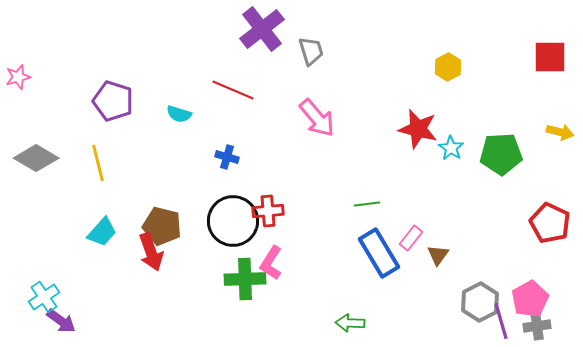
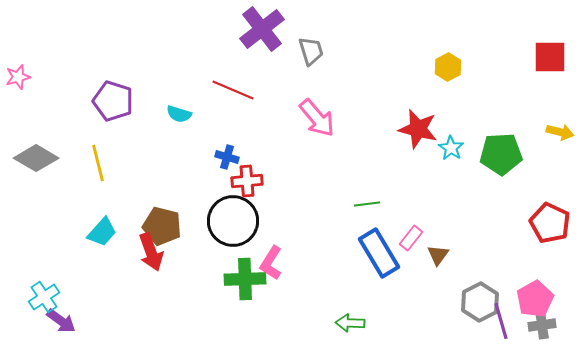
red cross: moved 21 px left, 30 px up
pink pentagon: moved 5 px right
gray cross: moved 5 px right, 1 px up
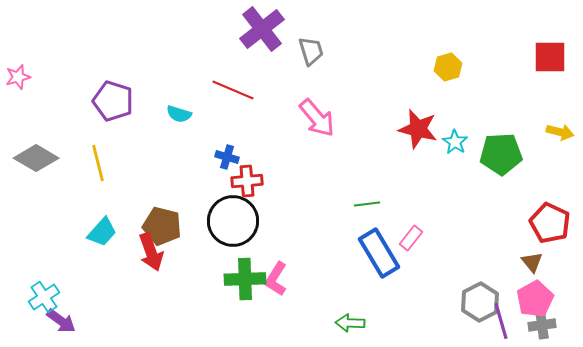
yellow hexagon: rotated 12 degrees clockwise
cyan star: moved 4 px right, 6 px up
brown triangle: moved 94 px right, 7 px down; rotated 15 degrees counterclockwise
pink L-shape: moved 5 px right, 16 px down
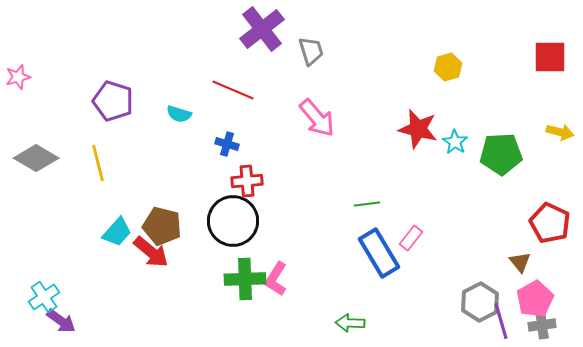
blue cross: moved 13 px up
cyan trapezoid: moved 15 px right
red arrow: rotated 30 degrees counterclockwise
brown triangle: moved 12 px left
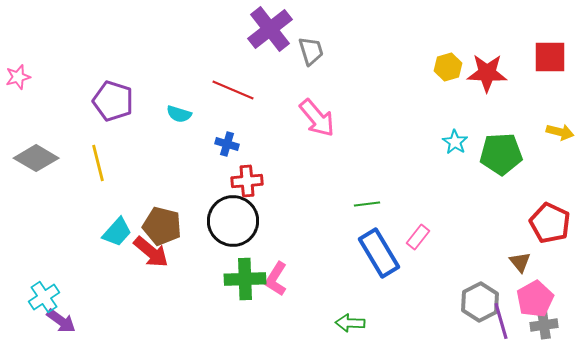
purple cross: moved 8 px right
red star: moved 69 px right, 56 px up; rotated 12 degrees counterclockwise
pink rectangle: moved 7 px right, 1 px up
gray cross: moved 2 px right
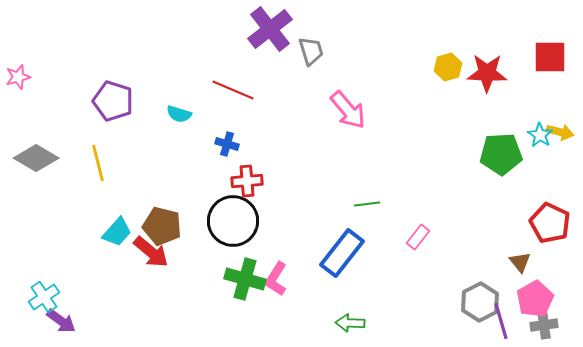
pink arrow: moved 31 px right, 8 px up
cyan star: moved 85 px right, 7 px up
blue rectangle: moved 37 px left; rotated 69 degrees clockwise
green cross: rotated 18 degrees clockwise
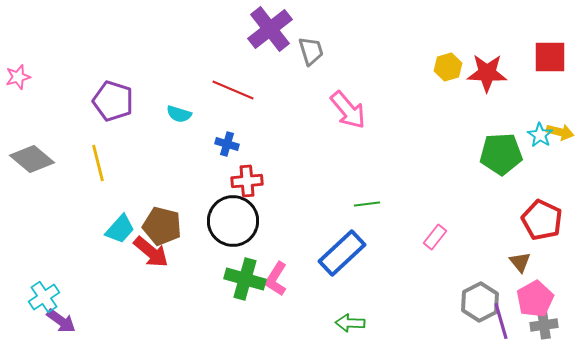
gray diamond: moved 4 px left, 1 px down; rotated 9 degrees clockwise
red pentagon: moved 8 px left, 3 px up
cyan trapezoid: moved 3 px right, 3 px up
pink rectangle: moved 17 px right
blue rectangle: rotated 9 degrees clockwise
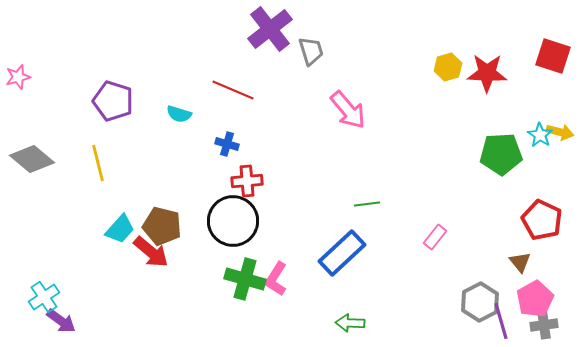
red square: moved 3 px right, 1 px up; rotated 18 degrees clockwise
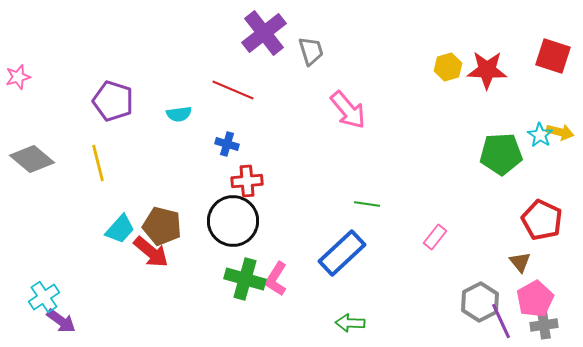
purple cross: moved 6 px left, 4 px down
red star: moved 3 px up
cyan semicircle: rotated 25 degrees counterclockwise
green line: rotated 15 degrees clockwise
purple line: rotated 9 degrees counterclockwise
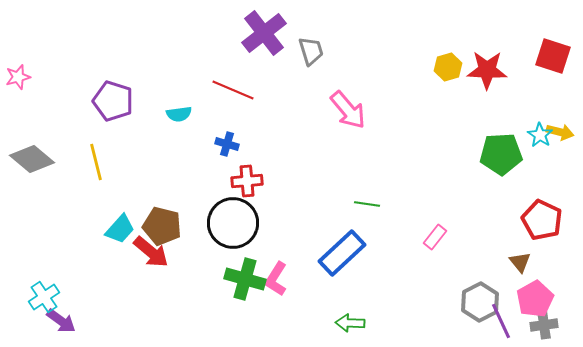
yellow line: moved 2 px left, 1 px up
black circle: moved 2 px down
